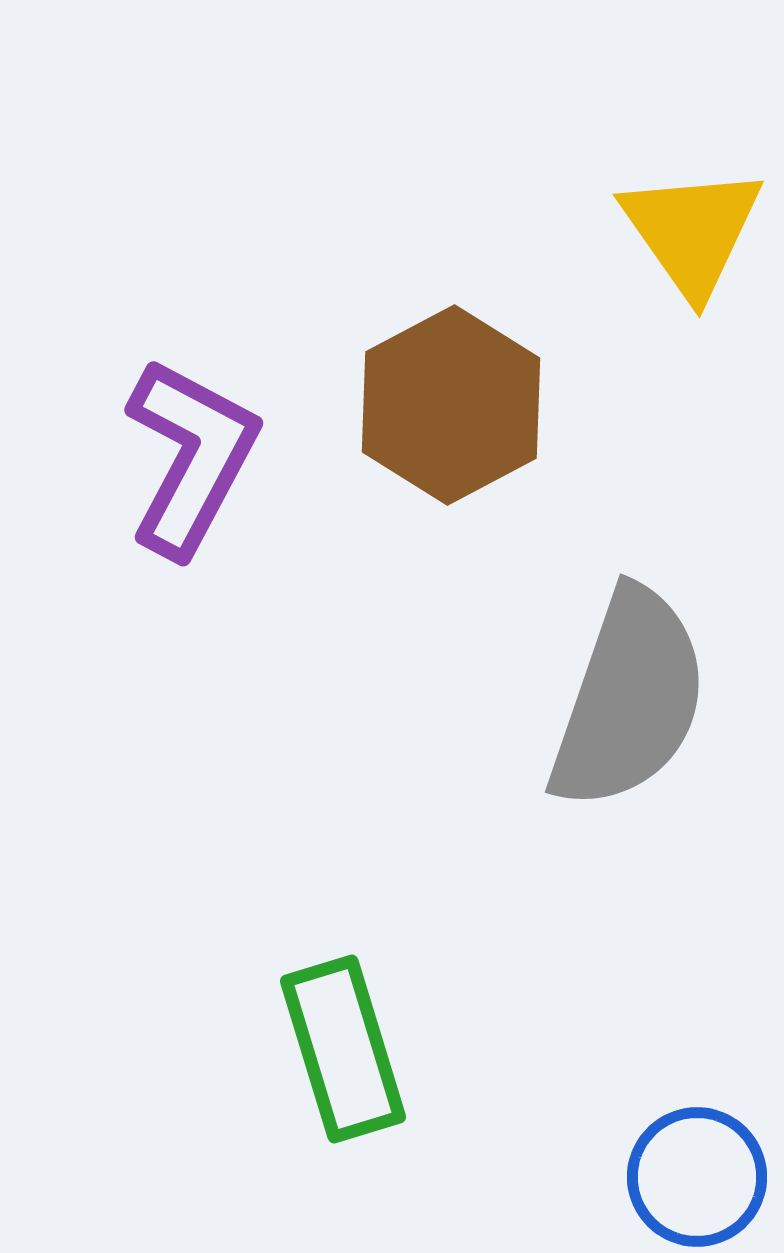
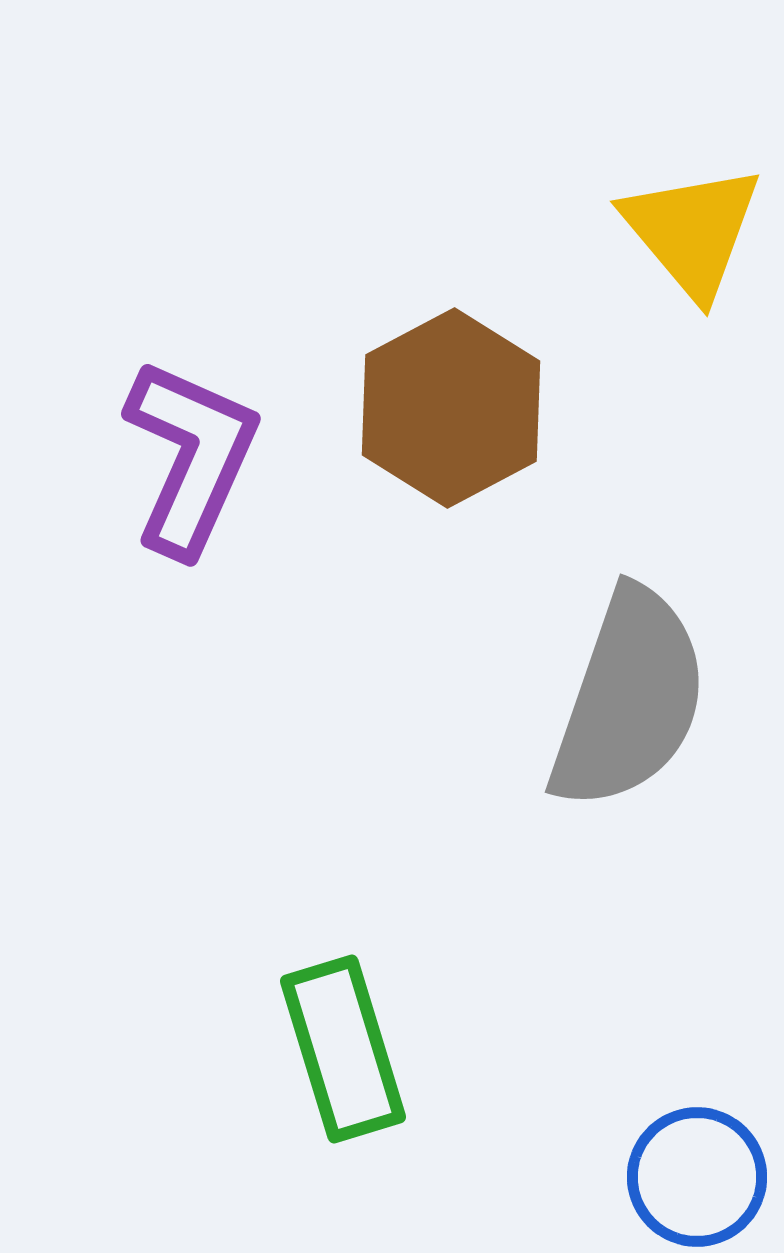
yellow triangle: rotated 5 degrees counterclockwise
brown hexagon: moved 3 px down
purple L-shape: rotated 4 degrees counterclockwise
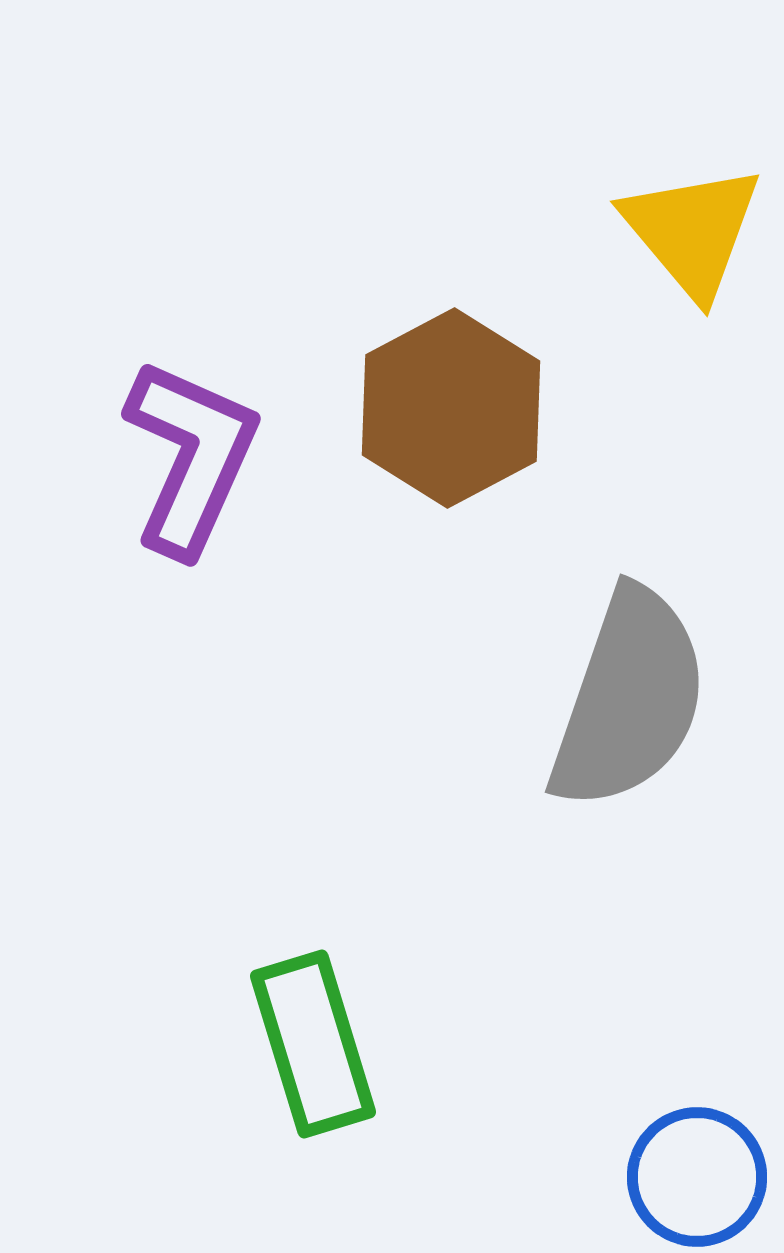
green rectangle: moved 30 px left, 5 px up
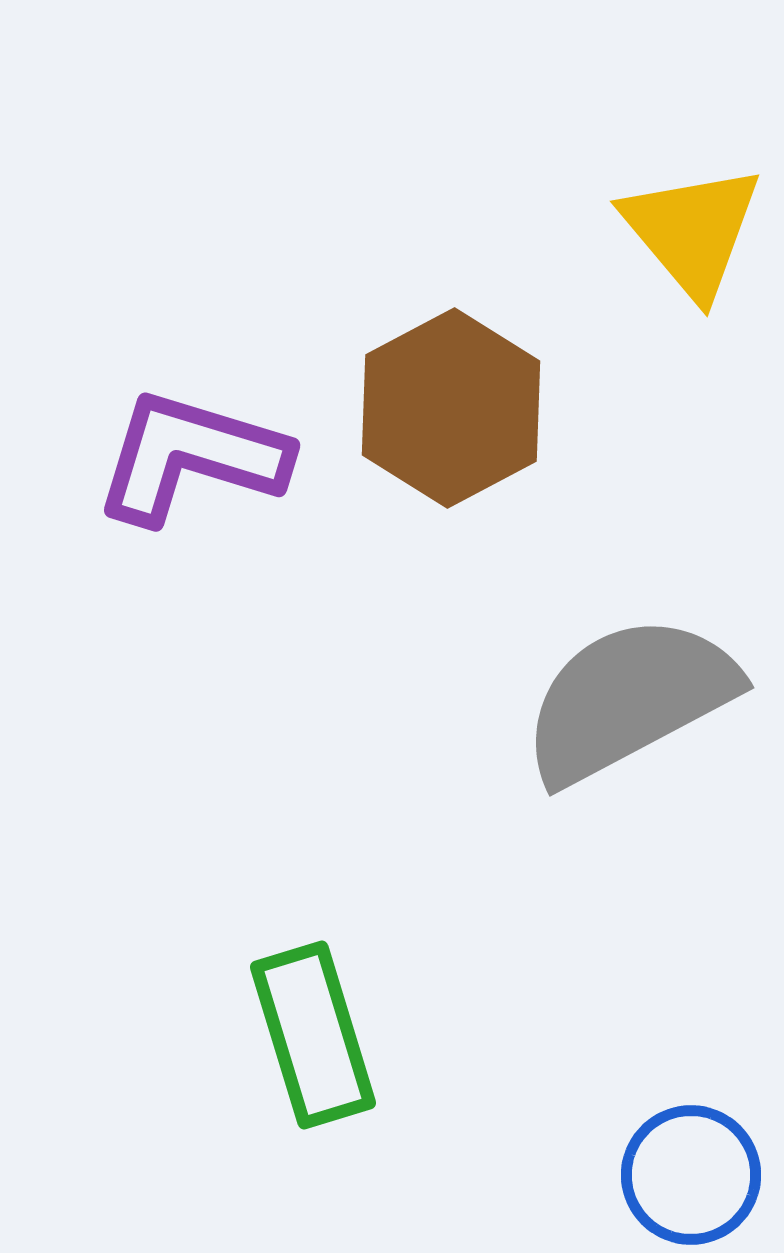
purple L-shape: rotated 97 degrees counterclockwise
gray semicircle: rotated 137 degrees counterclockwise
green rectangle: moved 9 px up
blue circle: moved 6 px left, 2 px up
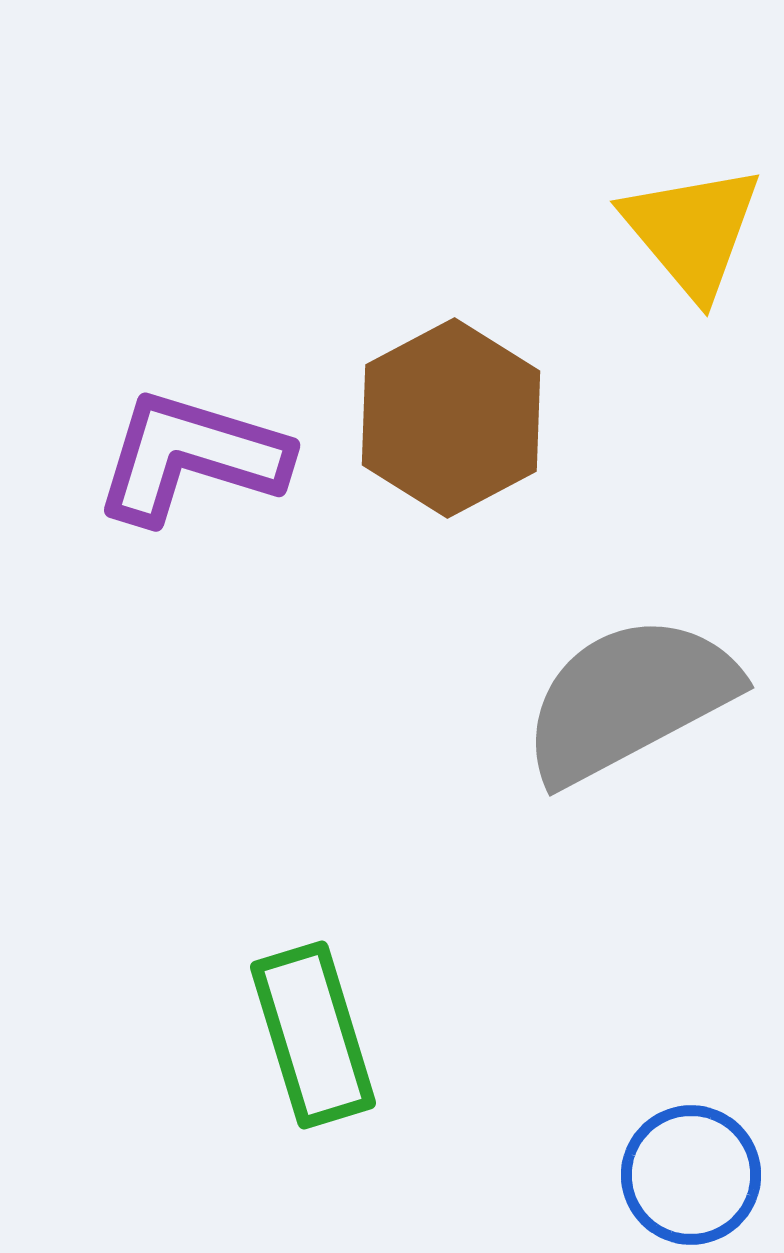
brown hexagon: moved 10 px down
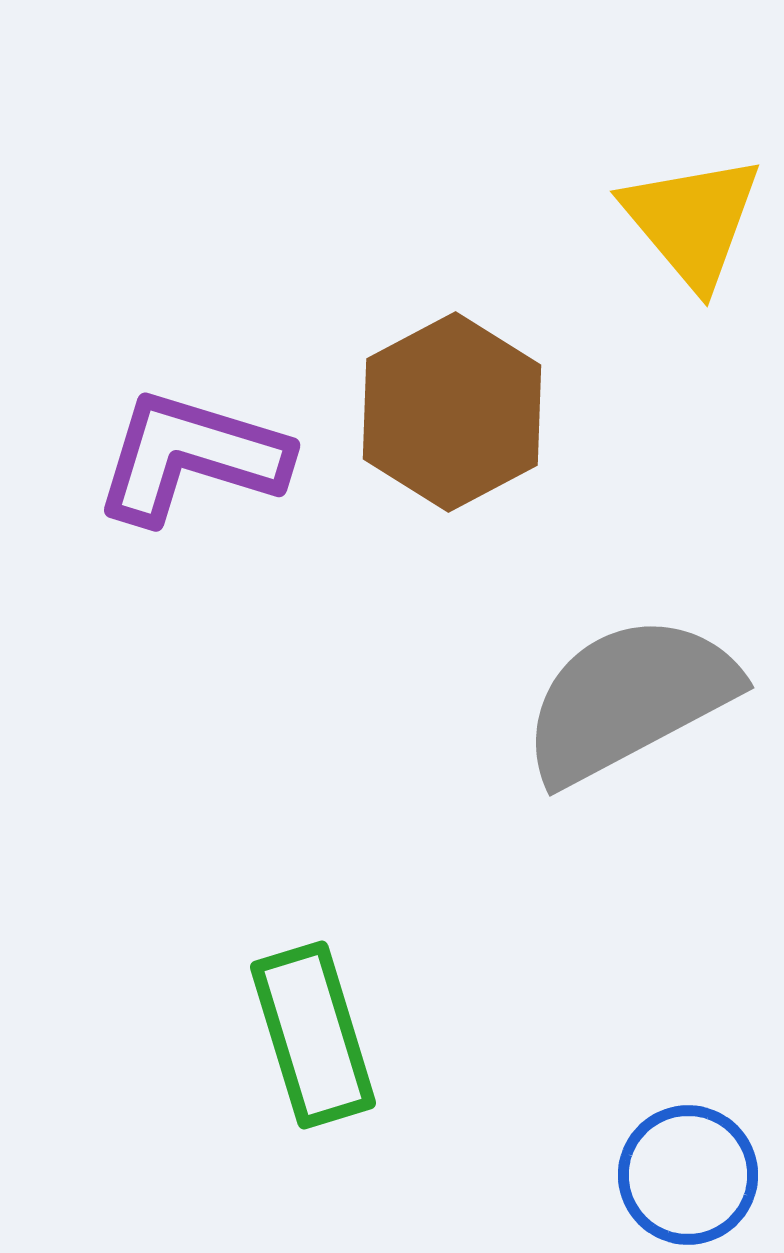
yellow triangle: moved 10 px up
brown hexagon: moved 1 px right, 6 px up
blue circle: moved 3 px left
